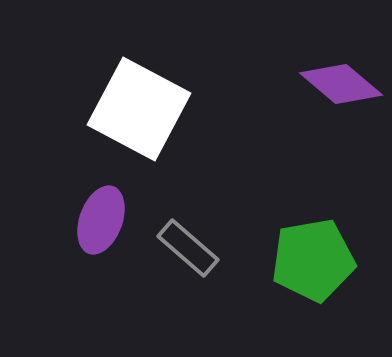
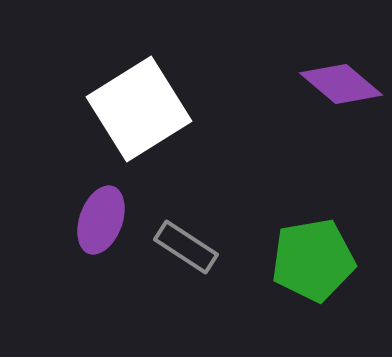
white square: rotated 30 degrees clockwise
gray rectangle: moved 2 px left, 1 px up; rotated 8 degrees counterclockwise
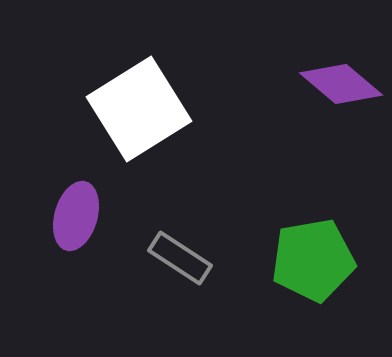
purple ellipse: moved 25 px left, 4 px up; rotated 4 degrees counterclockwise
gray rectangle: moved 6 px left, 11 px down
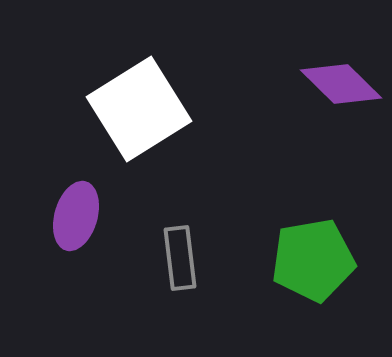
purple diamond: rotated 4 degrees clockwise
gray rectangle: rotated 50 degrees clockwise
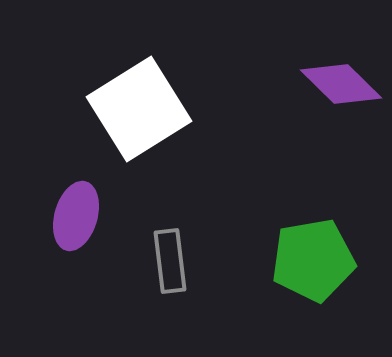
gray rectangle: moved 10 px left, 3 px down
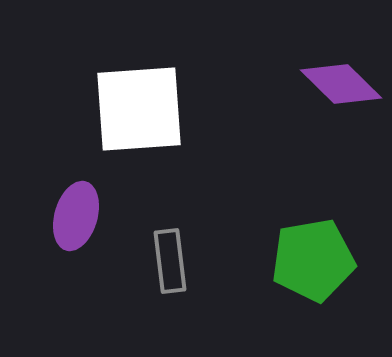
white square: rotated 28 degrees clockwise
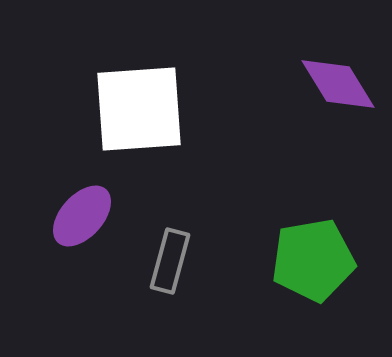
purple diamond: moved 3 px left; rotated 14 degrees clockwise
purple ellipse: moved 6 px right; rotated 26 degrees clockwise
gray rectangle: rotated 22 degrees clockwise
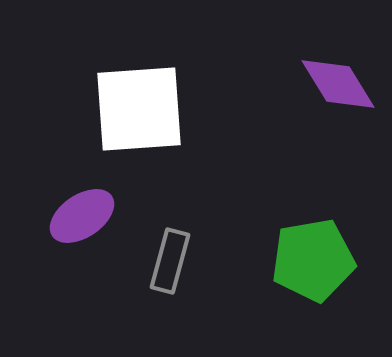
purple ellipse: rotated 14 degrees clockwise
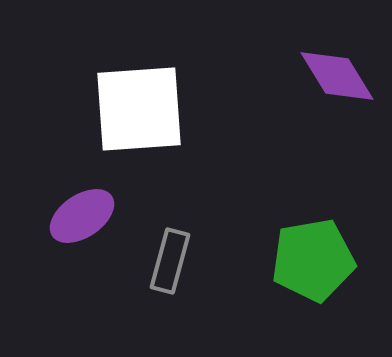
purple diamond: moved 1 px left, 8 px up
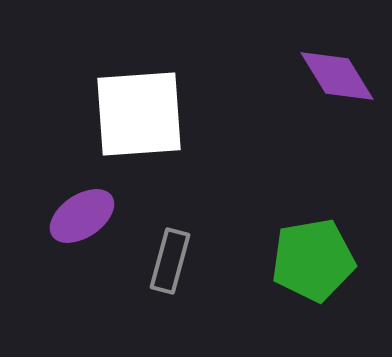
white square: moved 5 px down
